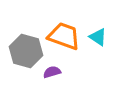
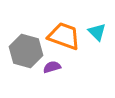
cyan triangle: moved 1 px left, 5 px up; rotated 12 degrees clockwise
purple semicircle: moved 5 px up
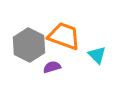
cyan triangle: moved 23 px down
gray hexagon: moved 3 px right, 6 px up; rotated 12 degrees clockwise
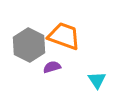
cyan triangle: moved 25 px down; rotated 12 degrees clockwise
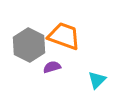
cyan triangle: rotated 18 degrees clockwise
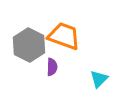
purple semicircle: rotated 108 degrees clockwise
cyan triangle: moved 2 px right, 1 px up
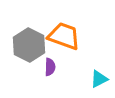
purple semicircle: moved 2 px left
cyan triangle: rotated 18 degrees clockwise
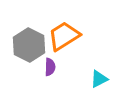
orange trapezoid: rotated 52 degrees counterclockwise
